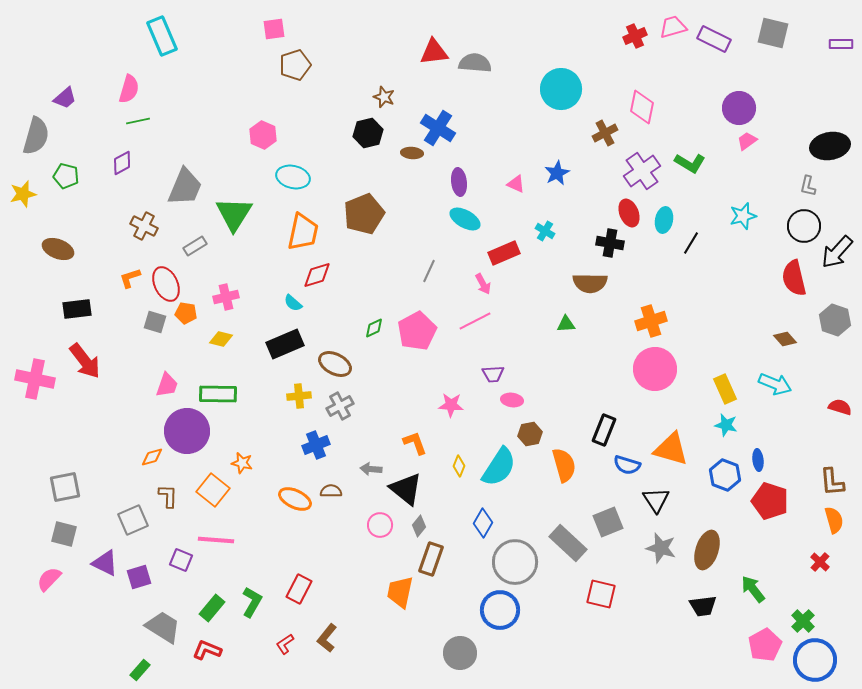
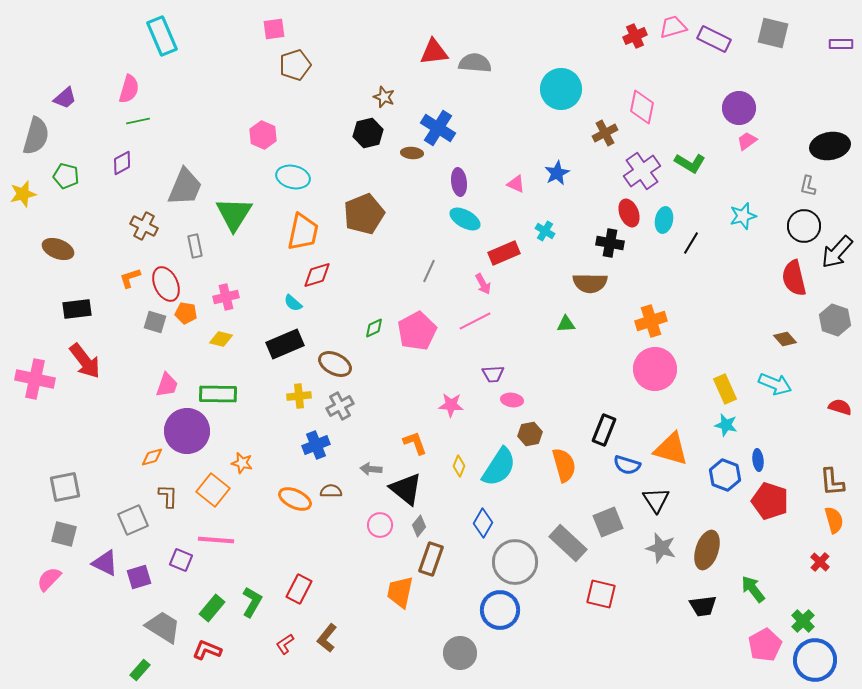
gray rectangle at (195, 246): rotated 70 degrees counterclockwise
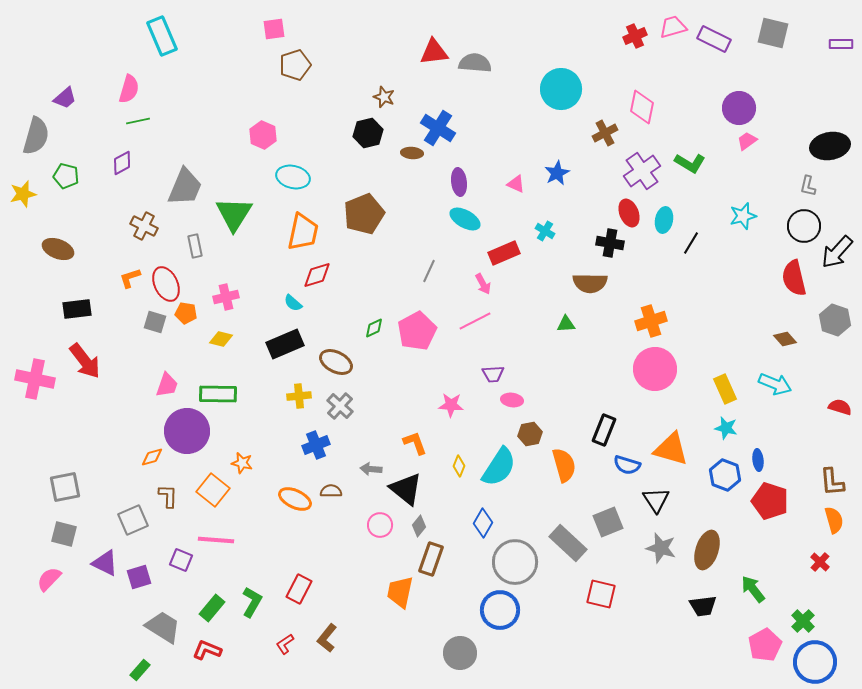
brown ellipse at (335, 364): moved 1 px right, 2 px up
gray cross at (340, 406): rotated 20 degrees counterclockwise
cyan star at (726, 425): moved 3 px down
blue circle at (815, 660): moved 2 px down
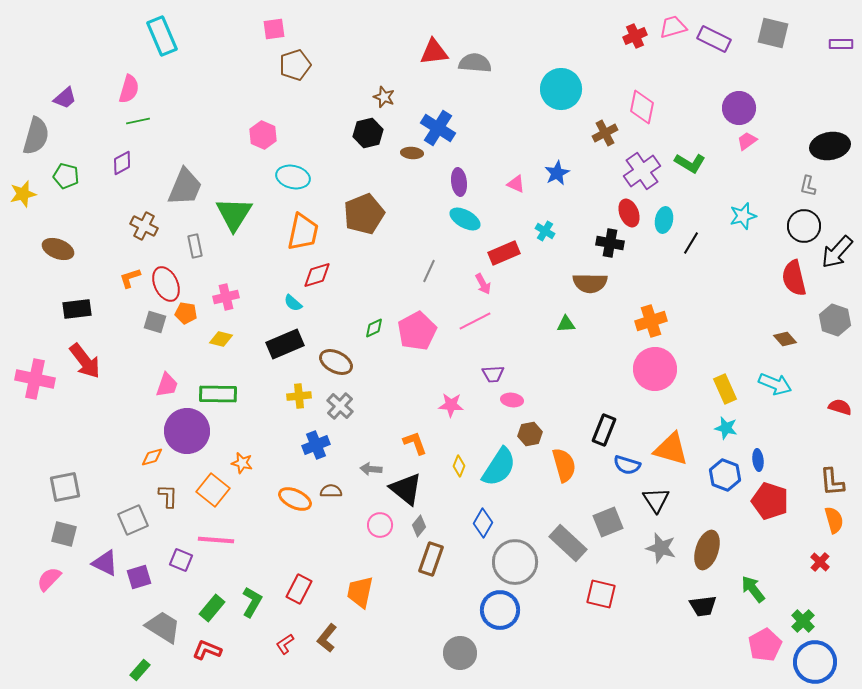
orange trapezoid at (400, 592): moved 40 px left
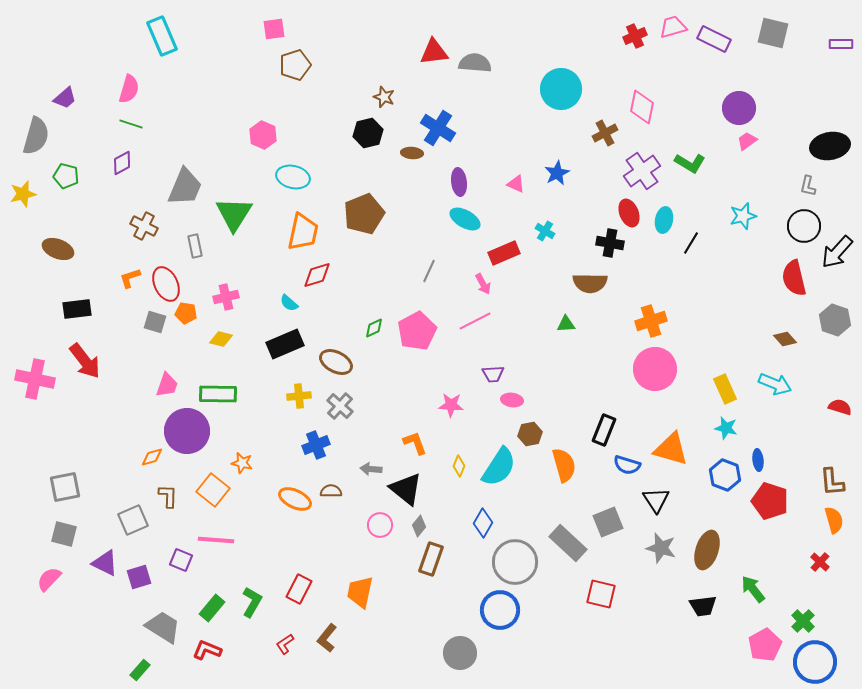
green line at (138, 121): moved 7 px left, 3 px down; rotated 30 degrees clockwise
cyan semicircle at (293, 303): moved 4 px left
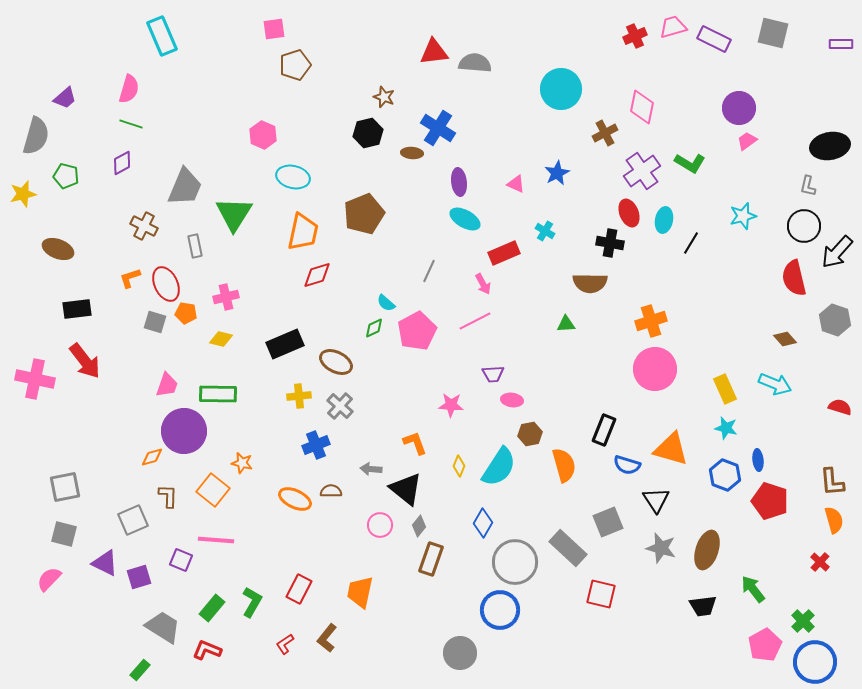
cyan semicircle at (289, 303): moved 97 px right
purple circle at (187, 431): moved 3 px left
gray rectangle at (568, 543): moved 5 px down
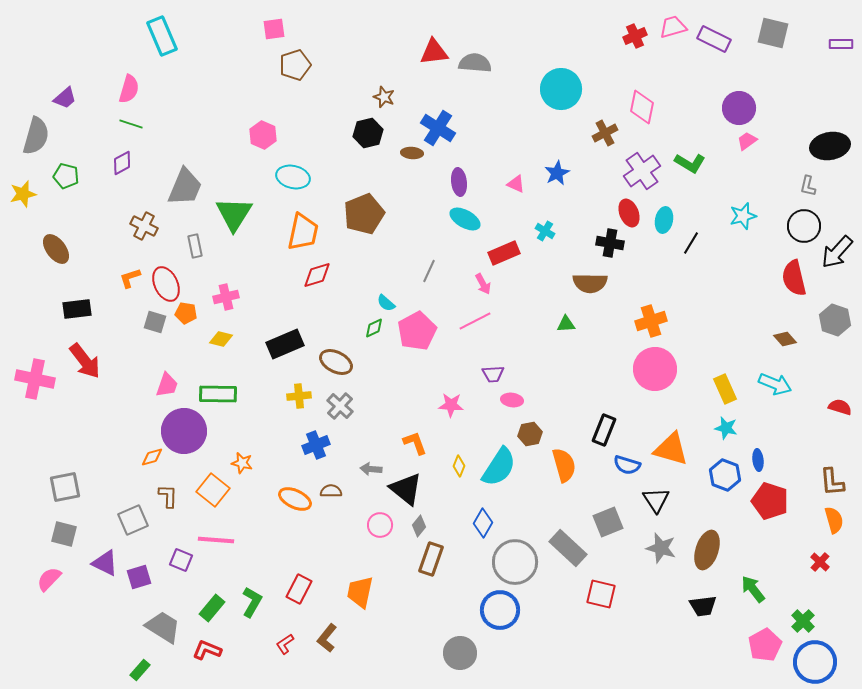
brown ellipse at (58, 249): moved 2 px left; rotated 32 degrees clockwise
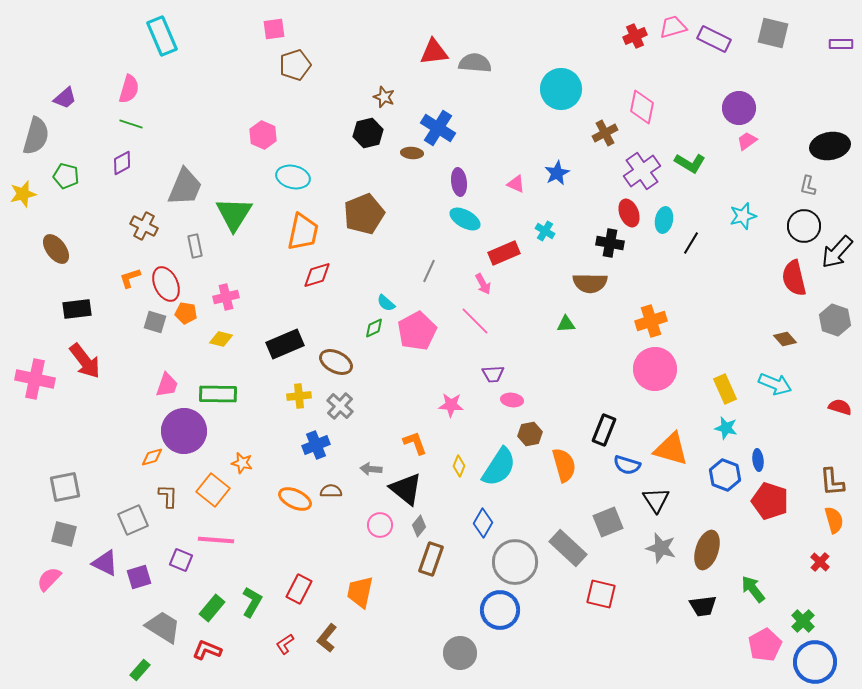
pink line at (475, 321): rotated 72 degrees clockwise
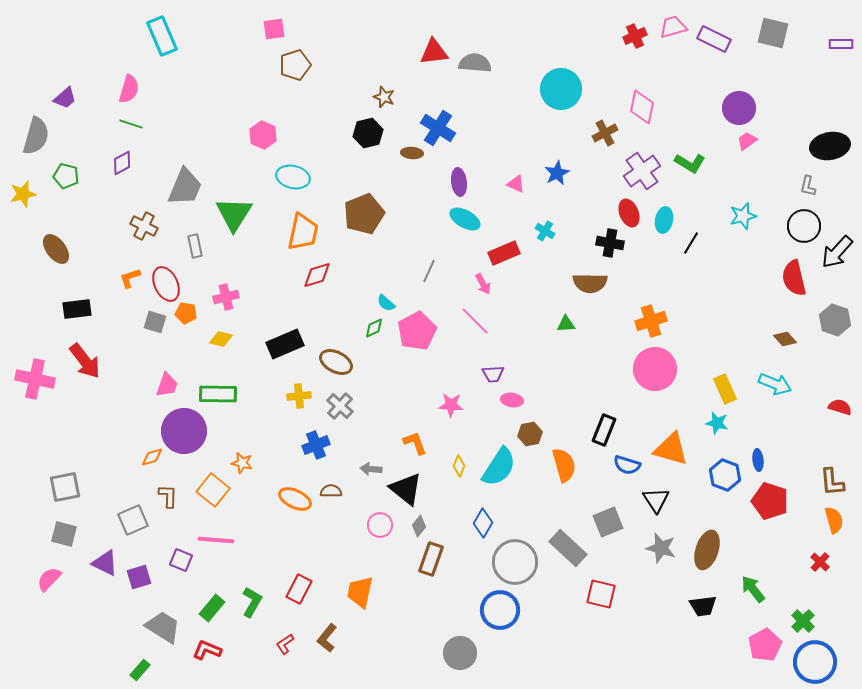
cyan star at (726, 428): moved 9 px left, 5 px up
